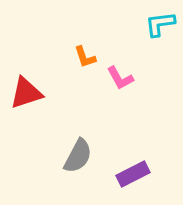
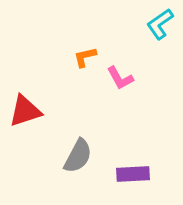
cyan L-shape: rotated 28 degrees counterclockwise
orange L-shape: rotated 95 degrees clockwise
red triangle: moved 1 px left, 18 px down
purple rectangle: rotated 24 degrees clockwise
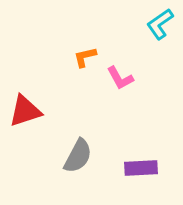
purple rectangle: moved 8 px right, 6 px up
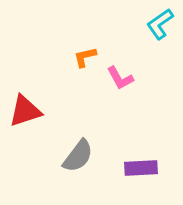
gray semicircle: rotated 9 degrees clockwise
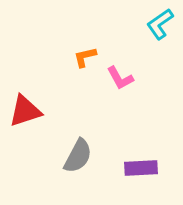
gray semicircle: rotated 9 degrees counterclockwise
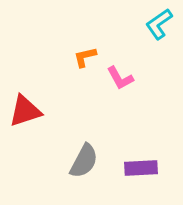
cyan L-shape: moved 1 px left
gray semicircle: moved 6 px right, 5 px down
